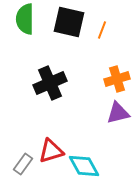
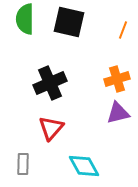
orange line: moved 21 px right
red triangle: moved 23 px up; rotated 32 degrees counterclockwise
gray rectangle: rotated 35 degrees counterclockwise
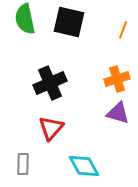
green semicircle: rotated 12 degrees counterclockwise
purple triangle: rotated 30 degrees clockwise
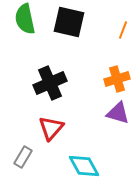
gray rectangle: moved 7 px up; rotated 30 degrees clockwise
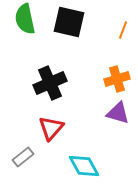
gray rectangle: rotated 20 degrees clockwise
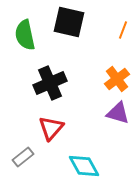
green semicircle: moved 16 px down
orange cross: rotated 20 degrees counterclockwise
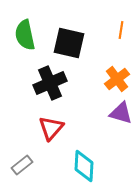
black square: moved 21 px down
orange line: moved 2 px left; rotated 12 degrees counterclockwise
purple triangle: moved 3 px right
gray rectangle: moved 1 px left, 8 px down
cyan diamond: rotated 32 degrees clockwise
